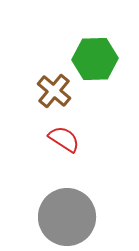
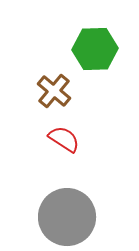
green hexagon: moved 10 px up
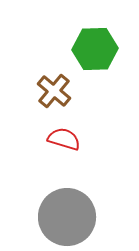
red semicircle: rotated 16 degrees counterclockwise
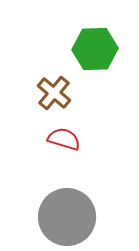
brown cross: moved 2 px down
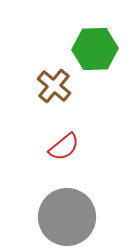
brown cross: moved 7 px up
red semicircle: moved 8 px down; rotated 124 degrees clockwise
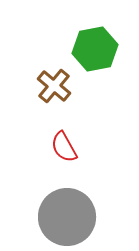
green hexagon: rotated 9 degrees counterclockwise
red semicircle: rotated 100 degrees clockwise
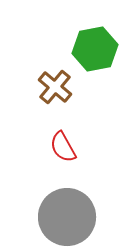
brown cross: moved 1 px right, 1 px down
red semicircle: moved 1 px left
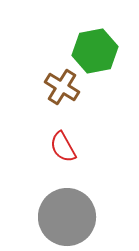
green hexagon: moved 2 px down
brown cross: moved 7 px right; rotated 8 degrees counterclockwise
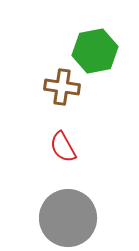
brown cross: rotated 24 degrees counterclockwise
gray circle: moved 1 px right, 1 px down
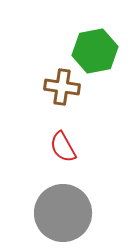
gray circle: moved 5 px left, 5 px up
